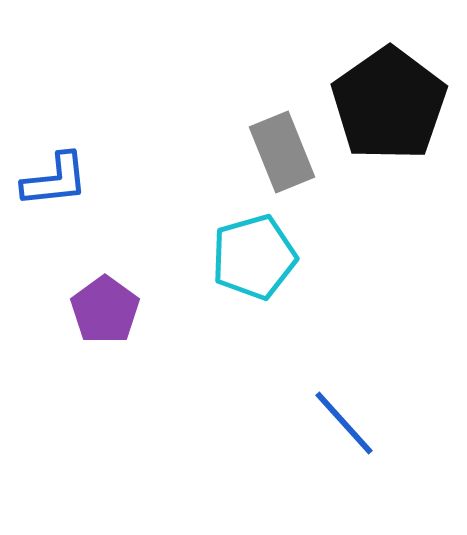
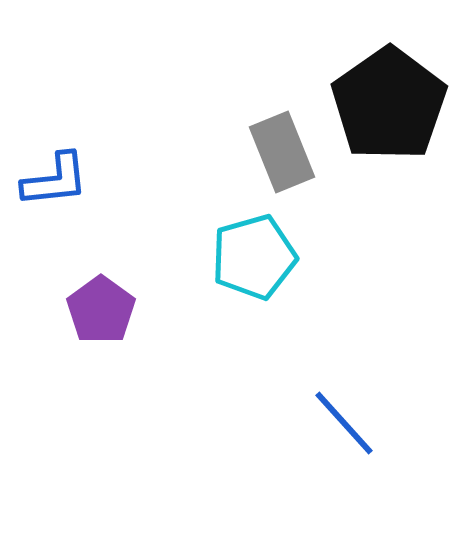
purple pentagon: moved 4 px left
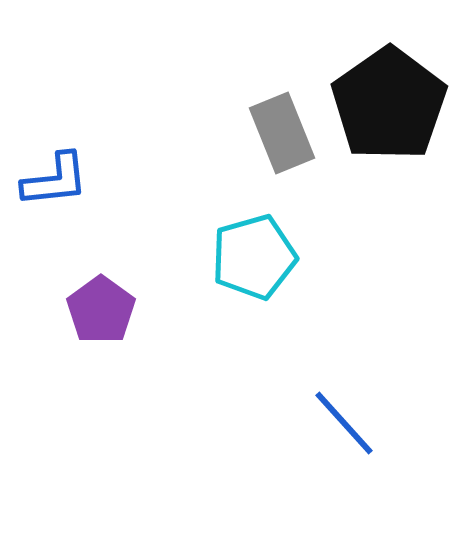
gray rectangle: moved 19 px up
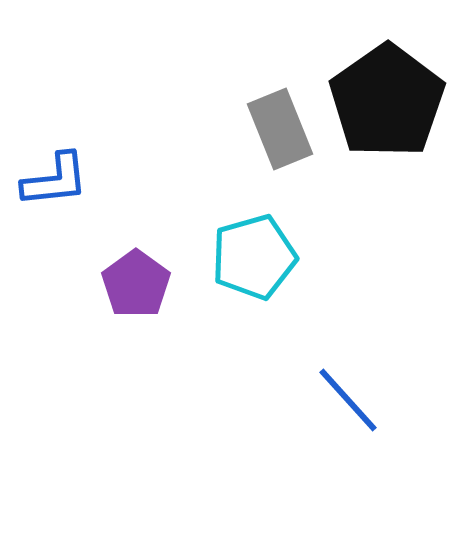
black pentagon: moved 2 px left, 3 px up
gray rectangle: moved 2 px left, 4 px up
purple pentagon: moved 35 px right, 26 px up
blue line: moved 4 px right, 23 px up
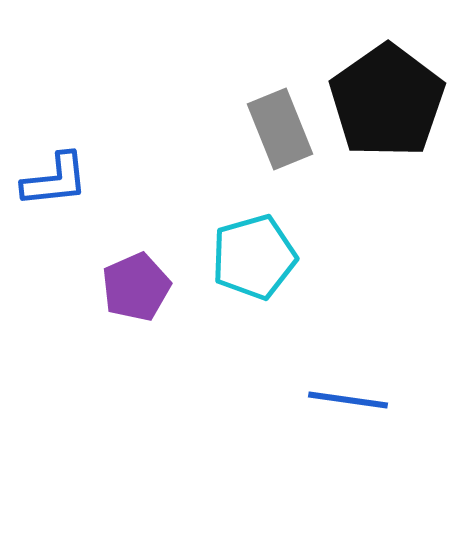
purple pentagon: moved 3 px down; rotated 12 degrees clockwise
blue line: rotated 40 degrees counterclockwise
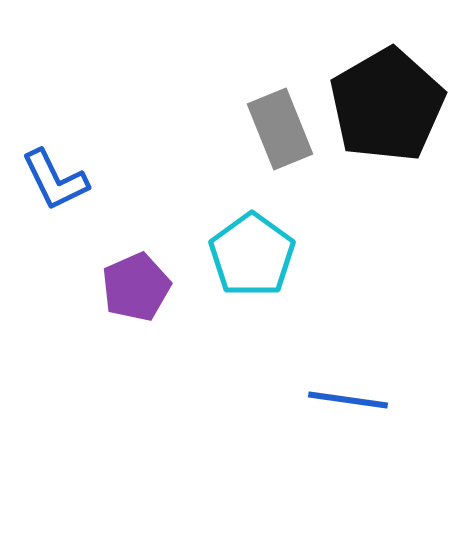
black pentagon: moved 4 px down; rotated 5 degrees clockwise
blue L-shape: rotated 70 degrees clockwise
cyan pentagon: moved 2 px left, 2 px up; rotated 20 degrees counterclockwise
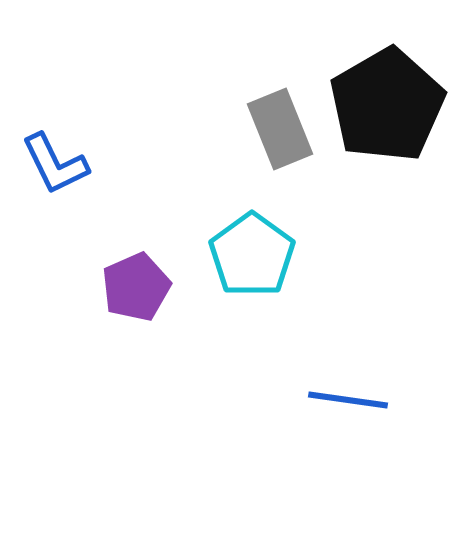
blue L-shape: moved 16 px up
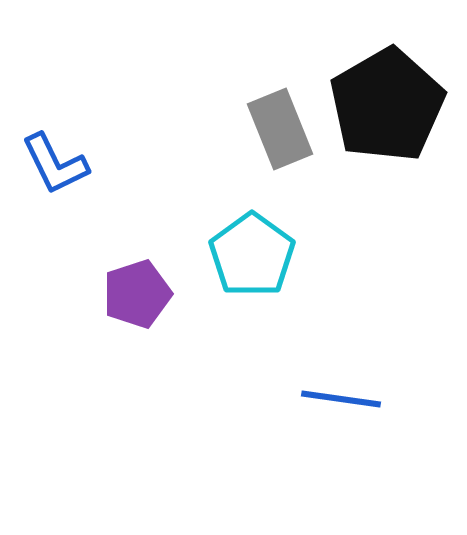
purple pentagon: moved 1 px right, 7 px down; rotated 6 degrees clockwise
blue line: moved 7 px left, 1 px up
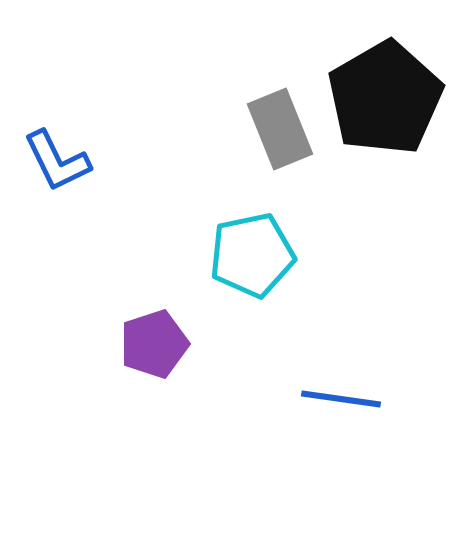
black pentagon: moved 2 px left, 7 px up
blue L-shape: moved 2 px right, 3 px up
cyan pentagon: rotated 24 degrees clockwise
purple pentagon: moved 17 px right, 50 px down
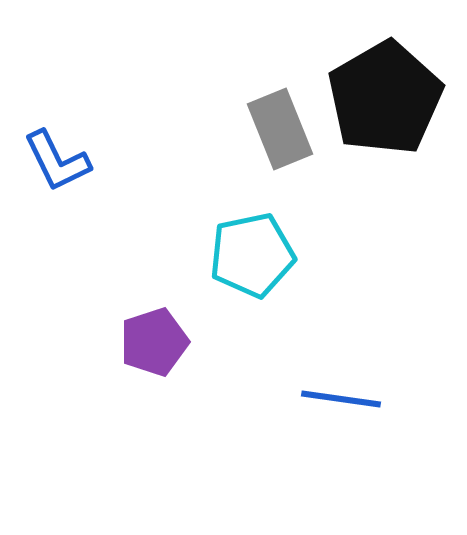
purple pentagon: moved 2 px up
